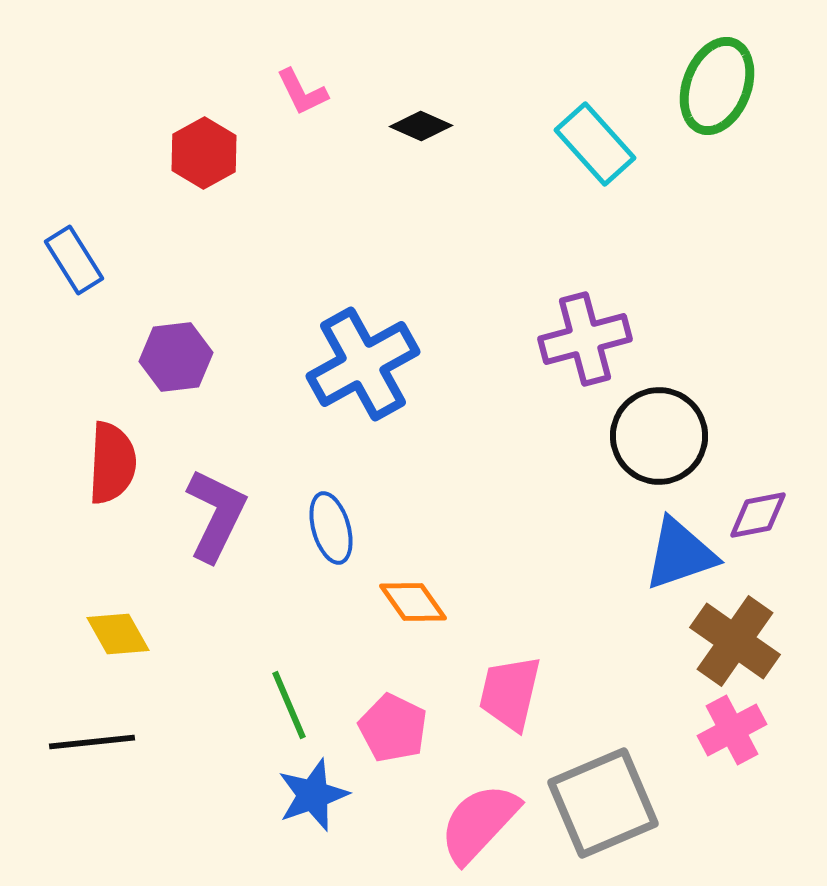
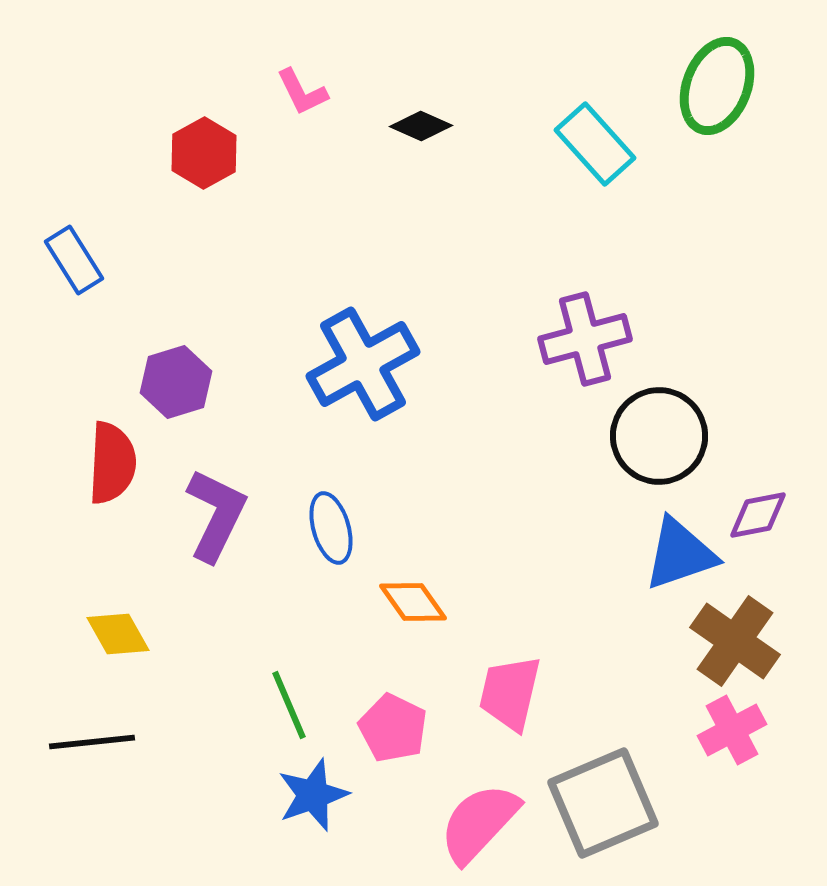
purple hexagon: moved 25 px down; rotated 10 degrees counterclockwise
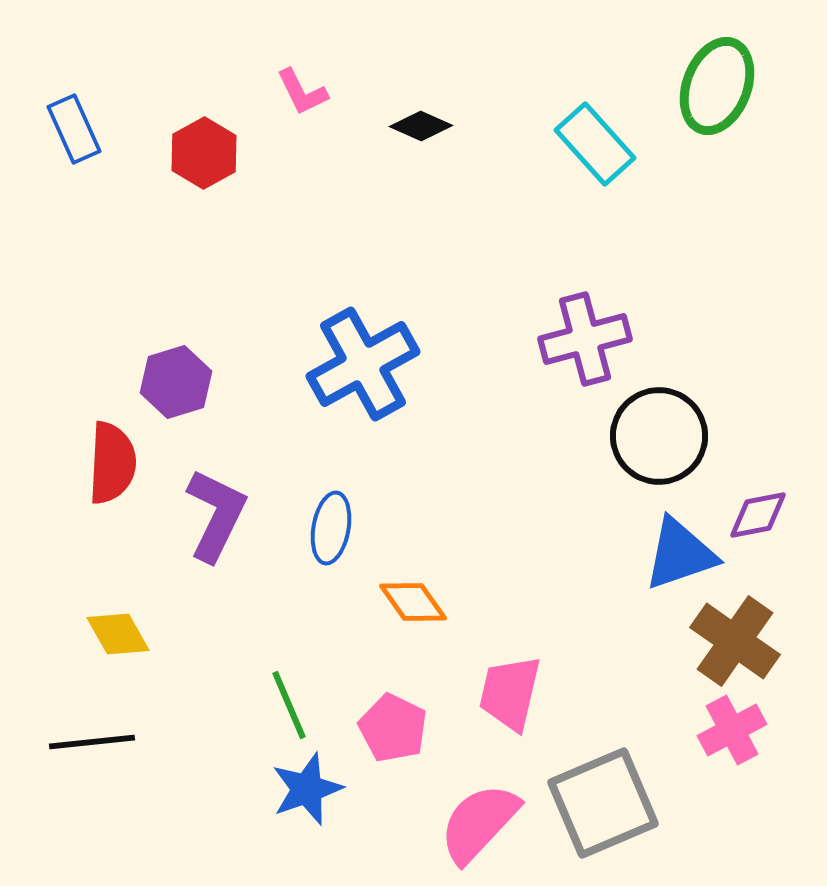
blue rectangle: moved 131 px up; rotated 8 degrees clockwise
blue ellipse: rotated 26 degrees clockwise
blue star: moved 6 px left, 6 px up
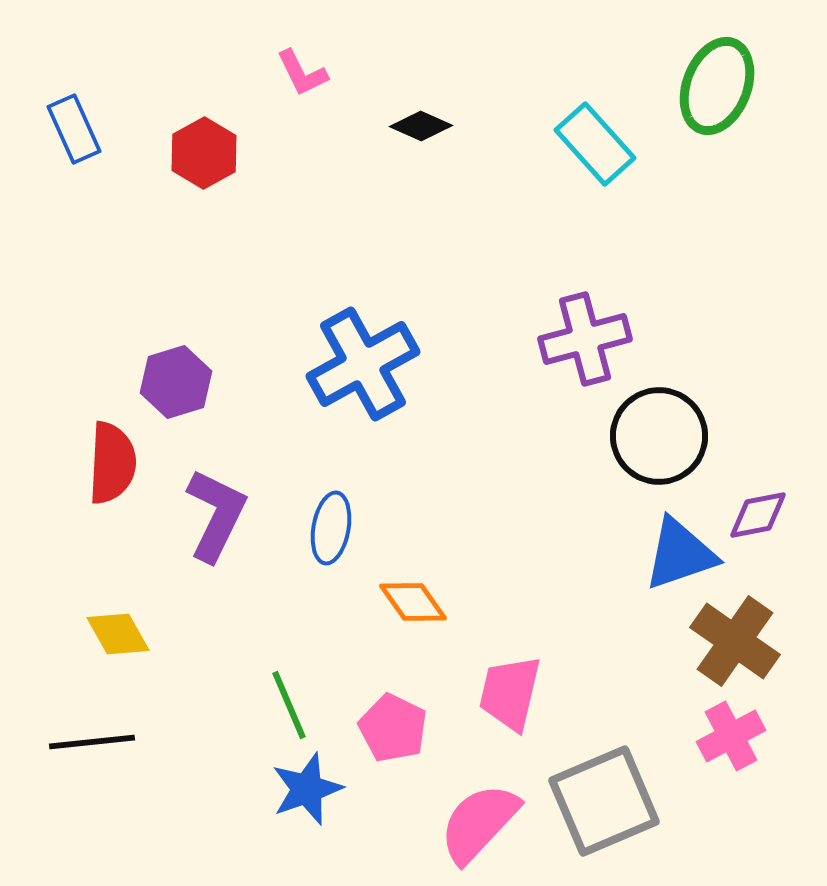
pink L-shape: moved 19 px up
pink cross: moved 1 px left, 6 px down
gray square: moved 1 px right, 2 px up
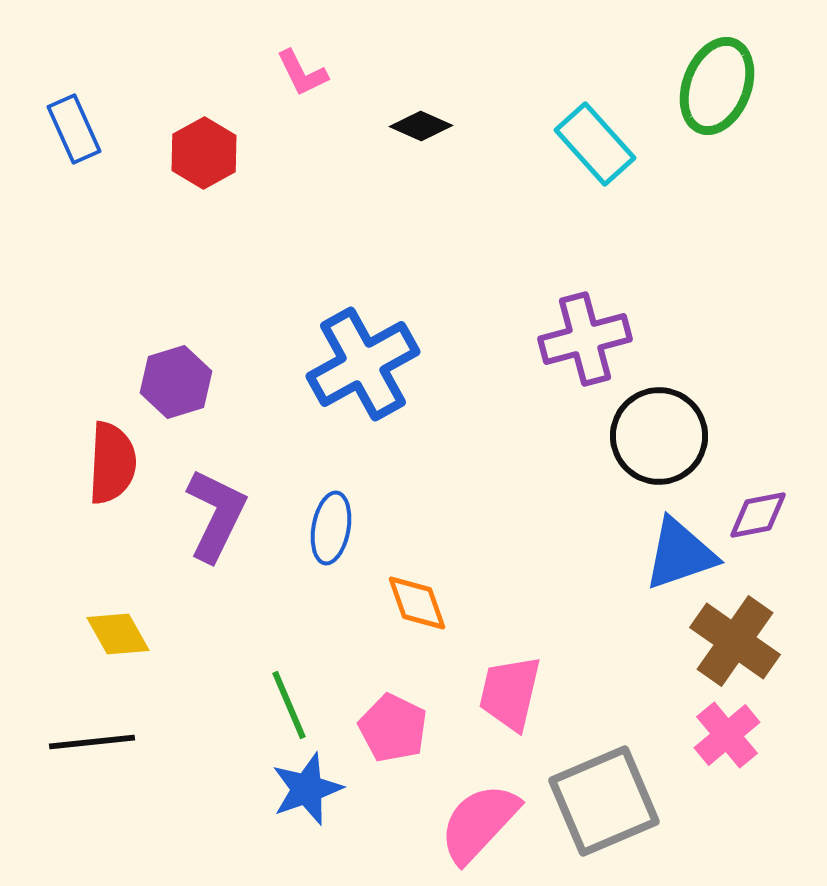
orange diamond: moved 4 px right, 1 px down; rotated 16 degrees clockwise
pink cross: moved 4 px left, 1 px up; rotated 12 degrees counterclockwise
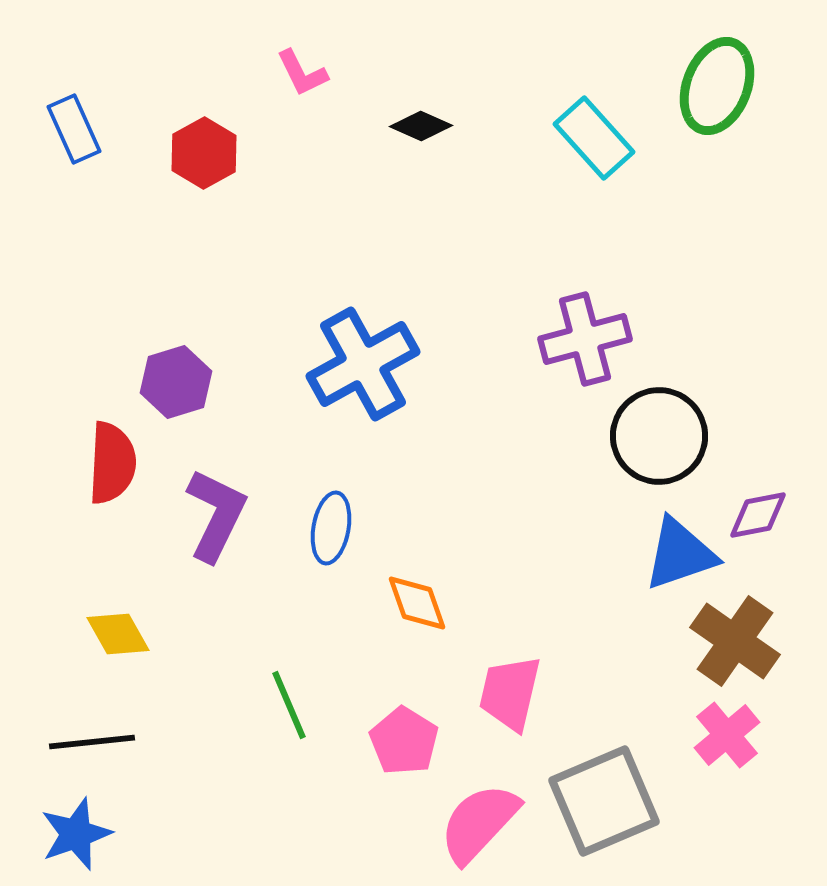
cyan rectangle: moved 1 px left, 6 px up
pink pentagon: moved 11 px right, 13 px down; rotated 6 degrees clockwise
blue star: moved 231 px left, 45 px down
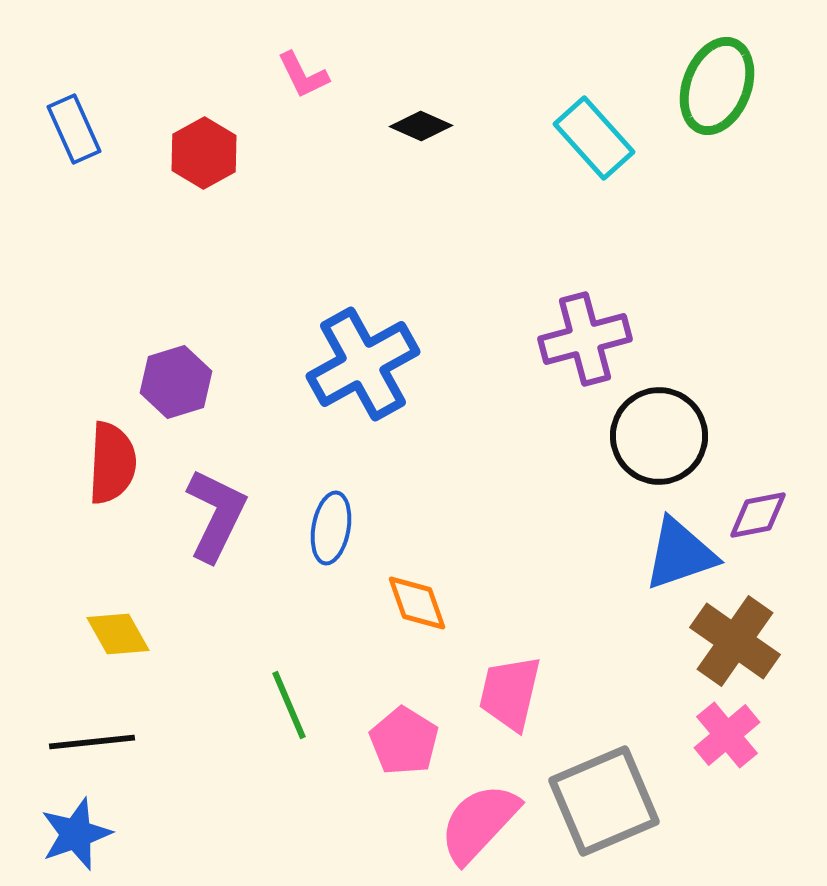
pink L-shape: moved 1 px right, 2 px down
